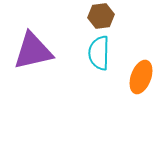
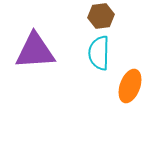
purple triangle: moved 2 px right; rotated 9 degrees clockwise
orange ellipse: moved 11 px left, 9 px down
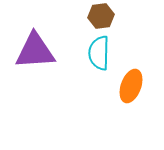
orange ellipse: moved 1 px right
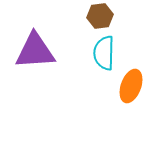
brown hexagon: moved 1 px left
cyan semicircle: moved 5 px right
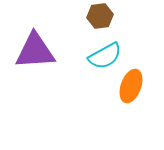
cyan semicircle: moved 1 px right, 3 px down; rotated 120 degrees counterclockwise
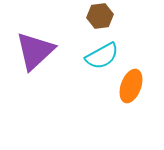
purple triangle: rotated 39 degrees counterclockwise
cyan semicircle: moved 3 px left
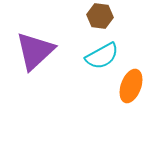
brown hexagon: rotated 15 degrees clockwise
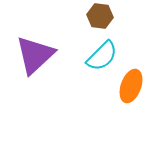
purple triangle: moved 4 px down
cyan semicircle: rotated 16 degrees counterclockwise
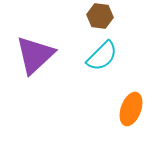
orange ellipse: moved 23 px down
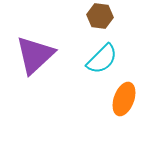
cyan semicircle: moved 3 px down
orange ellipse: moved 7 px left, 10 px up
